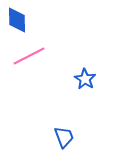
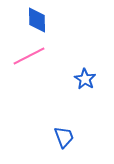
blue diamond: moved 20 px right
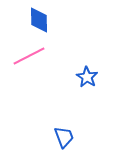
blue diamond: moved 2 px right
blue star: moved 2 px right, 2 px up
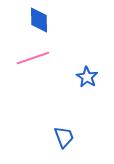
pink line: moved 4 px right, 2 px down; rotated 8 degrees clockwise
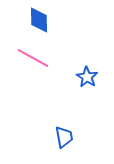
pink line: rotated 48 degrees clockwise
blue trapezoid: rotated 10 degrees clockwise
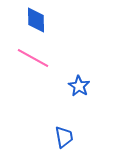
blue diamond: moved 3 px left
blue star: moved 8 px left, 9 px down
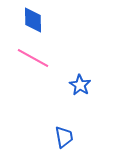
blue diamond: moved 3 px left
blue star: moved 1 px right, 1 px up
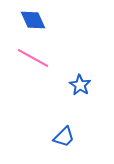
blue diamond: rotated 24 degrees counterclockwise
blue trapezoid: rotated 55 degrees clockwise
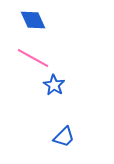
blue star: moved 26 px left
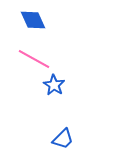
pink line: moved 1 px right, 1 px down
blue trapezoid: moved 1 px left, 2 px down
